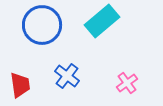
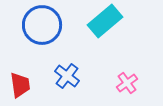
cyan rectangle: moved 3 px right
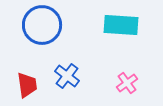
cyan rectangle: moved 16 px right, 4 px down; rotated 44 degrees clockwise
red trapezoid: moved 7 px right
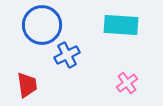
blue cross: moved 21 px up; rotated 25 degrees clockwise
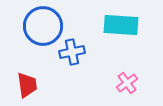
blue circle: moved 1 px right, 1 px down
blue cross: moved 5 px right, 3 px up; rotated 15 degrees clockwise
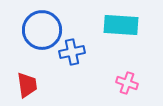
blue circle: moved 1 px left, 4 px down
pink cross: rotated 35 degrees counterclockwise
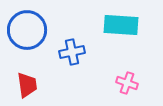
blue circle: moved 15 px left
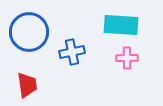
blue circle: moved 2 px right, 2 px down
pink cross: moved 25 px up; rotated 20 degrees counterclockwise
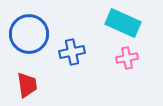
cyan rectangle: moved 2 px right, 2 px up; rotated 20 degrees clockwise
blue circle: moved 2 px down
pink cross: rotated 10 degrees counterclockwise
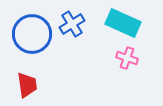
blue circle: moved 3 px right
blue cross: moved 28 px up; rotated 20 degrees counterclockwise
pink cross: rotated 30 degrees clockwise
